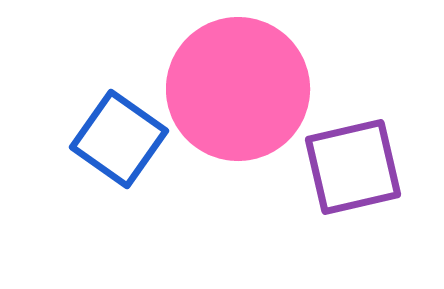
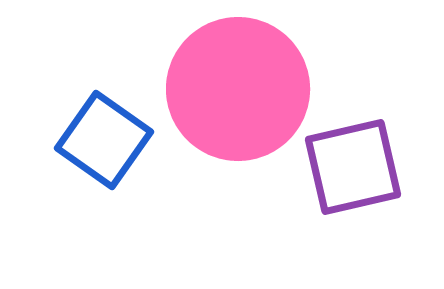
blue square: moved 15 px left, 1 px down
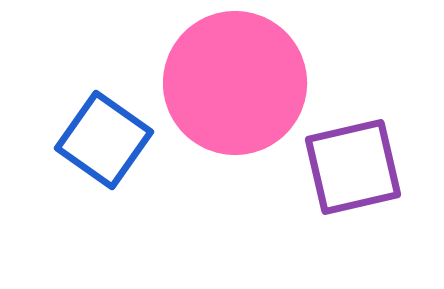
pink circle: moved 3 px left, 6 px up
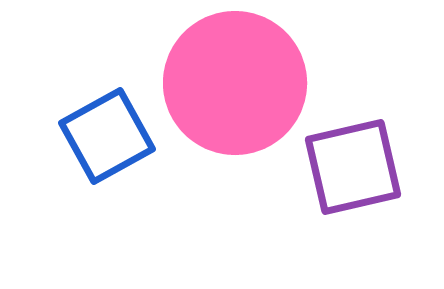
blue square: moved 3 px right, 4 px up; rotated 26 degrees clockwise
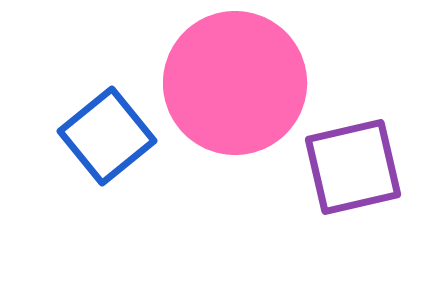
blue square: rotated 10 degrees counterclockwise
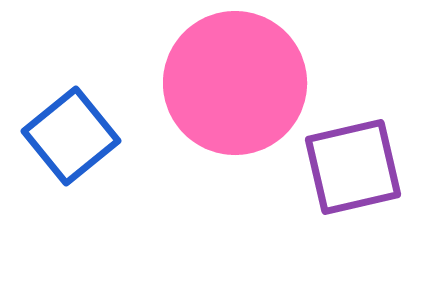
blue square: moved 36 px left
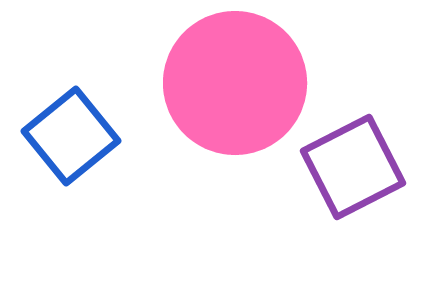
purple square: rotated 14 degrees counterclockwise
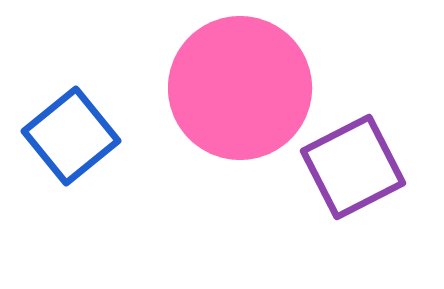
pink circle: moved 5 px right, 5 px down
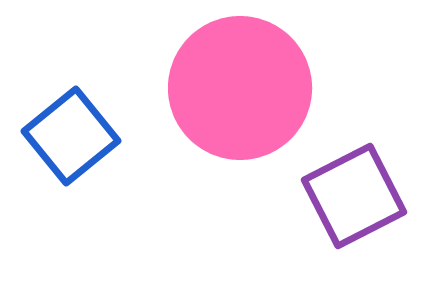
purple square: moved 1 px right, 29 px down
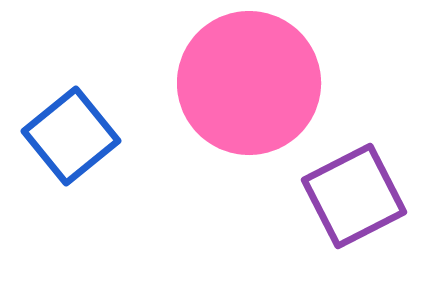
pink circle: moved 9 px right, 5 px up
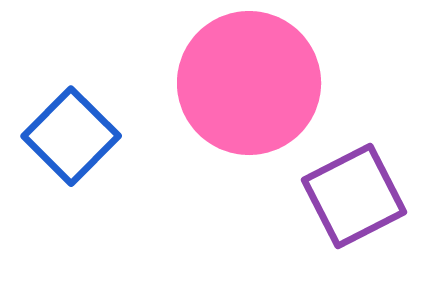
blue square: rotated 6 degrees counterclockwise
